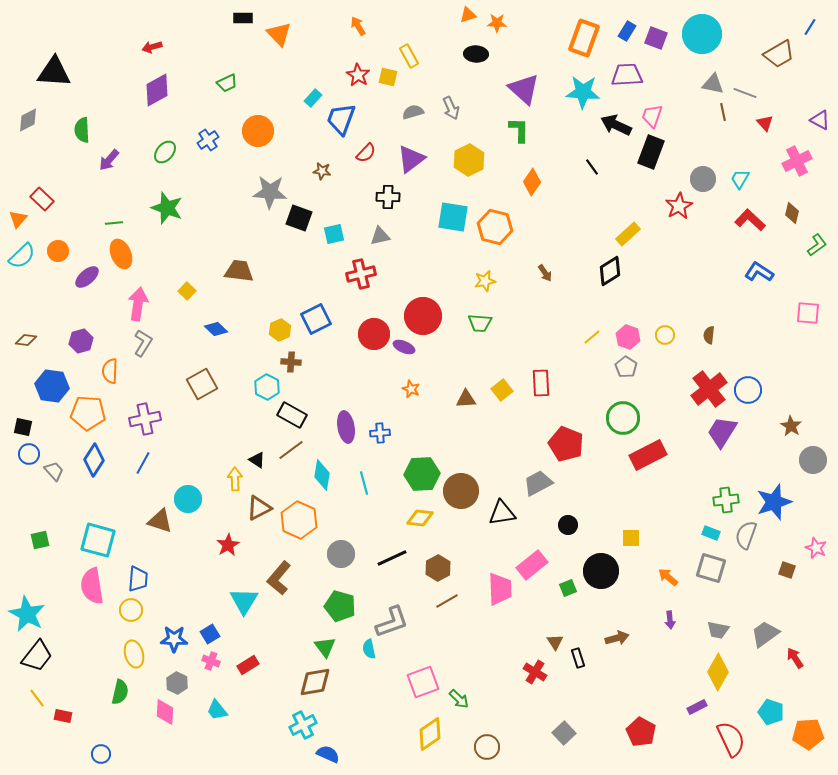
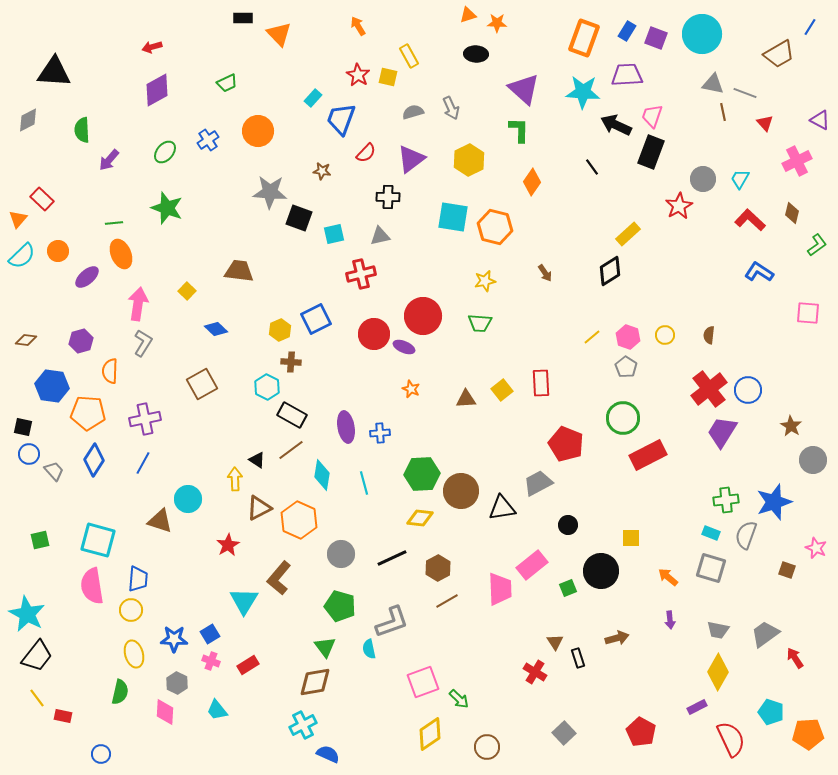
black triangle at (502, 513): moved 5 px up
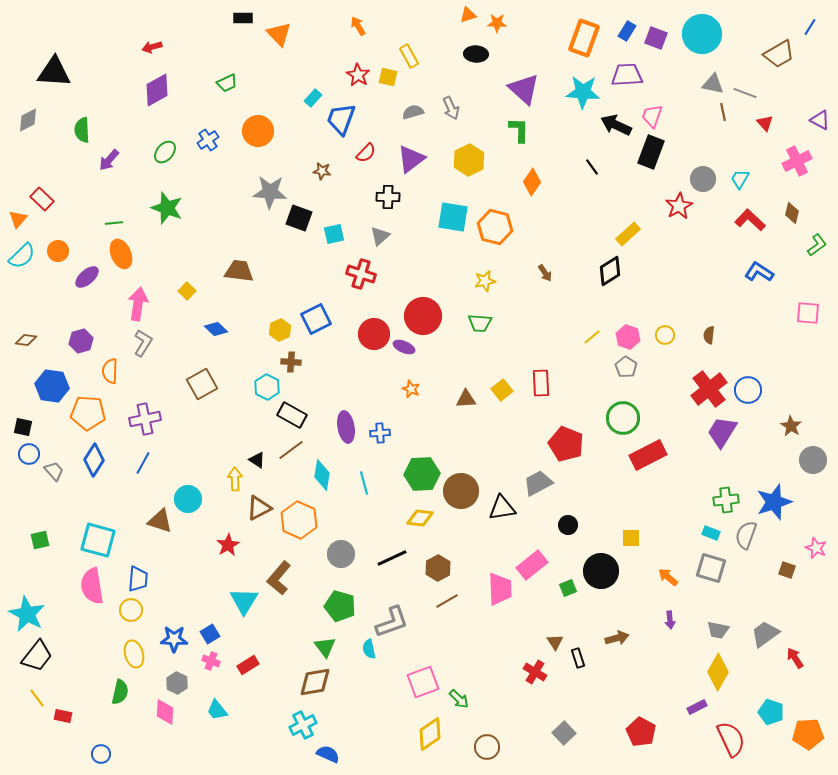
gray triangle at (380, 236): rotated 30 degrees counterclockwise
red cross at (361, 274): rotated 32 degrees clockwise
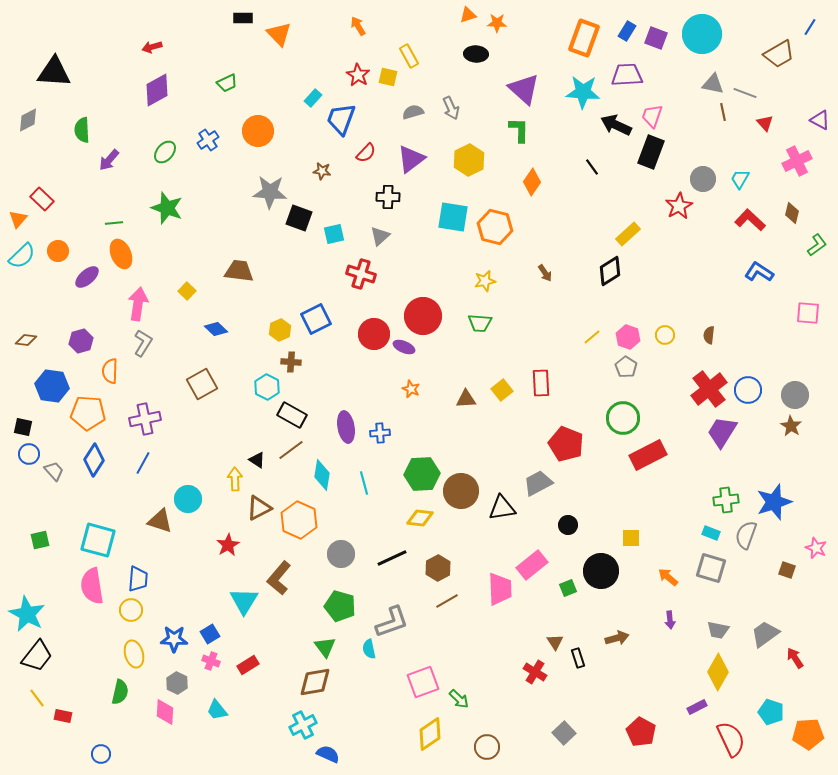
gray circle at (813, 460): moved 18 px left, 65 px up
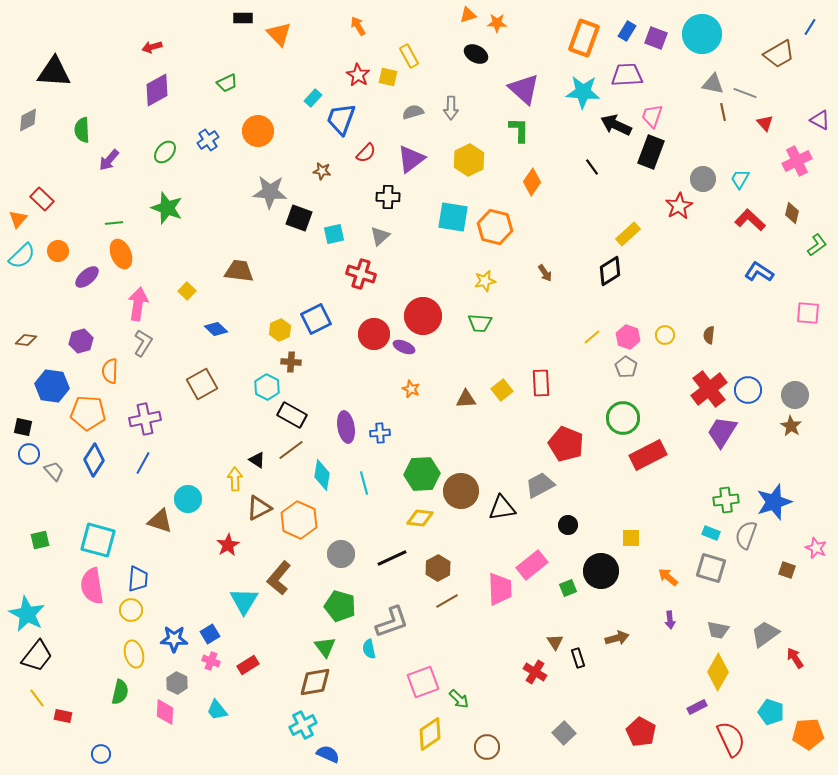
black ellipse at (476, 54): rotated 25 degrees clockwise
gray arrow at (451, 108): rotated 25 degrees clockwise
gray trapezoid at (538, 483): moved 2 px right, 2 px down
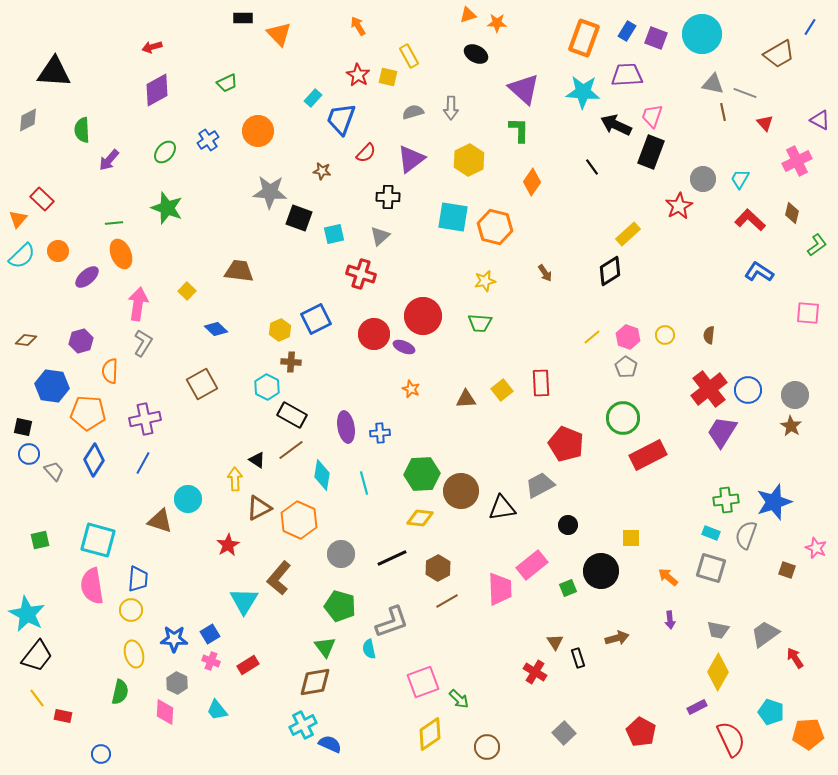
blue semicircle at (328, 754): moved 2 px right, 10 px up
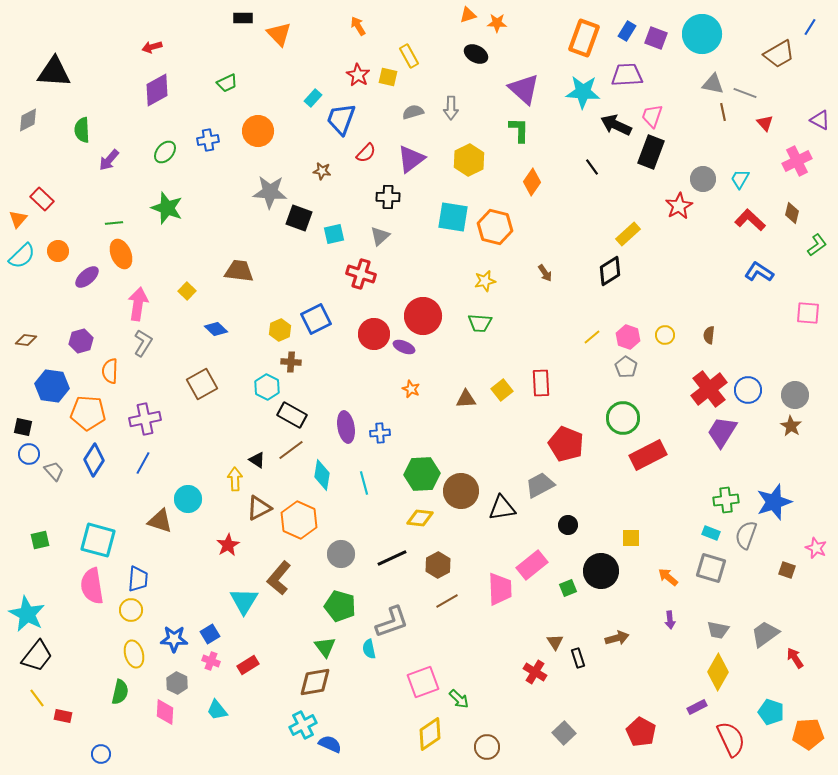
blue cross at (208, 140): rotated 25 degrees clockwise
brown hexagon at (438, 568): moved 3 px up
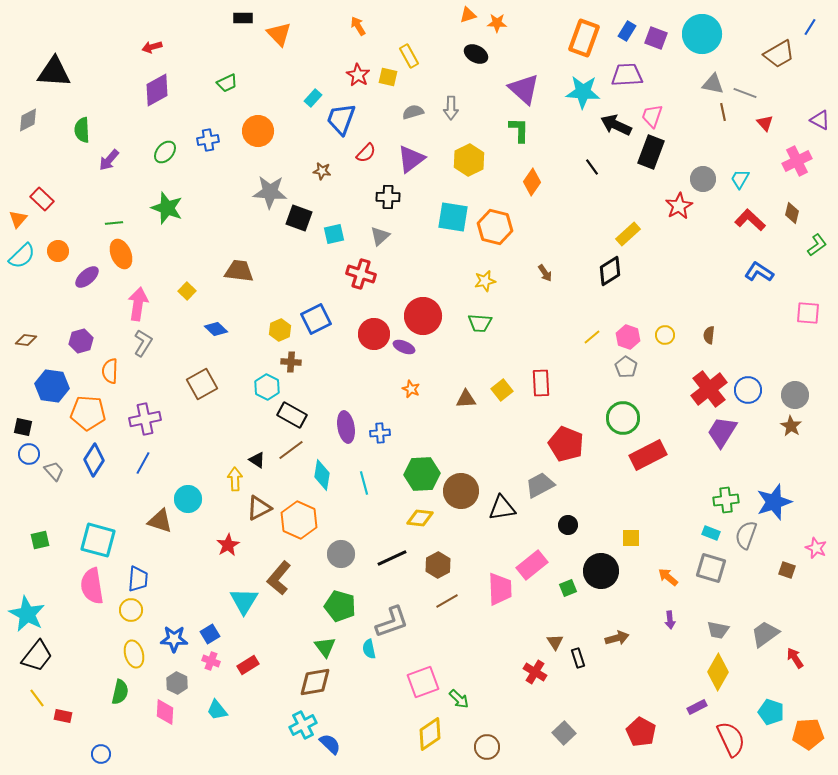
blue semicircle at (330, 744): rotated 20 degrees clockwise
